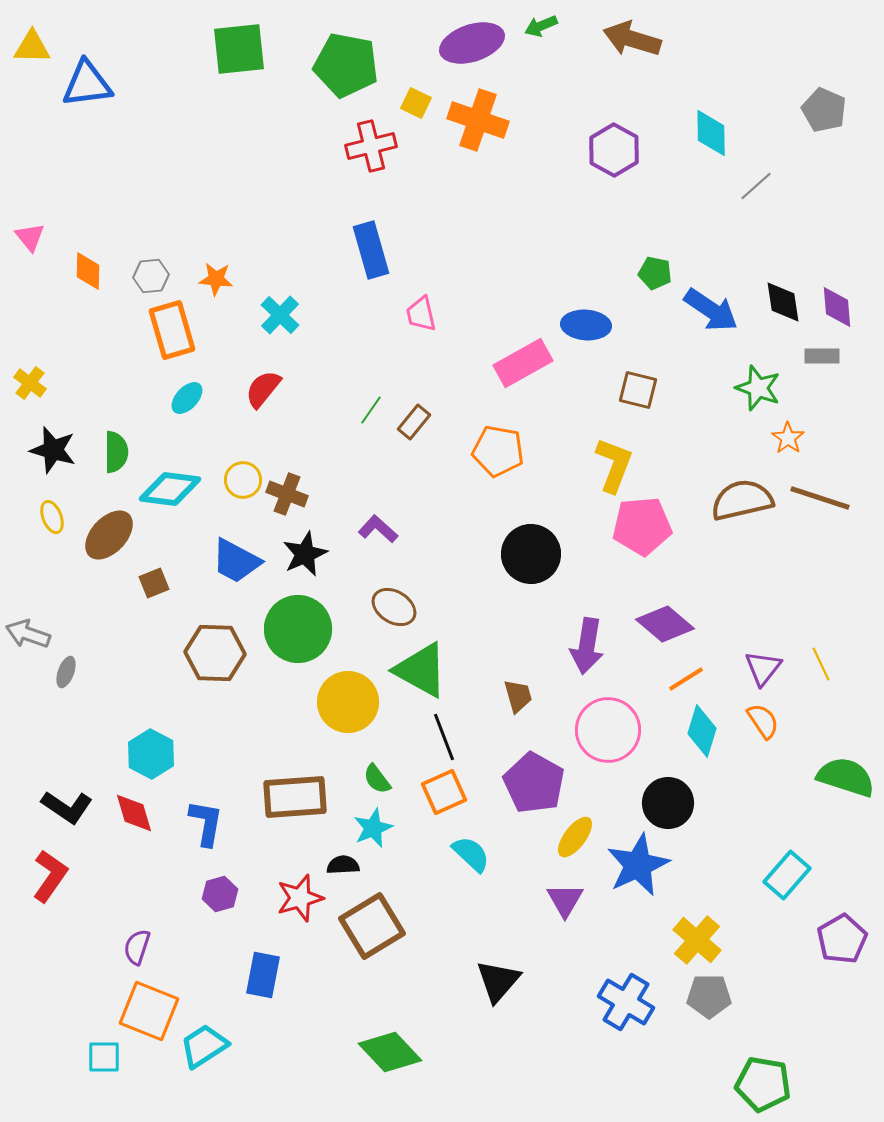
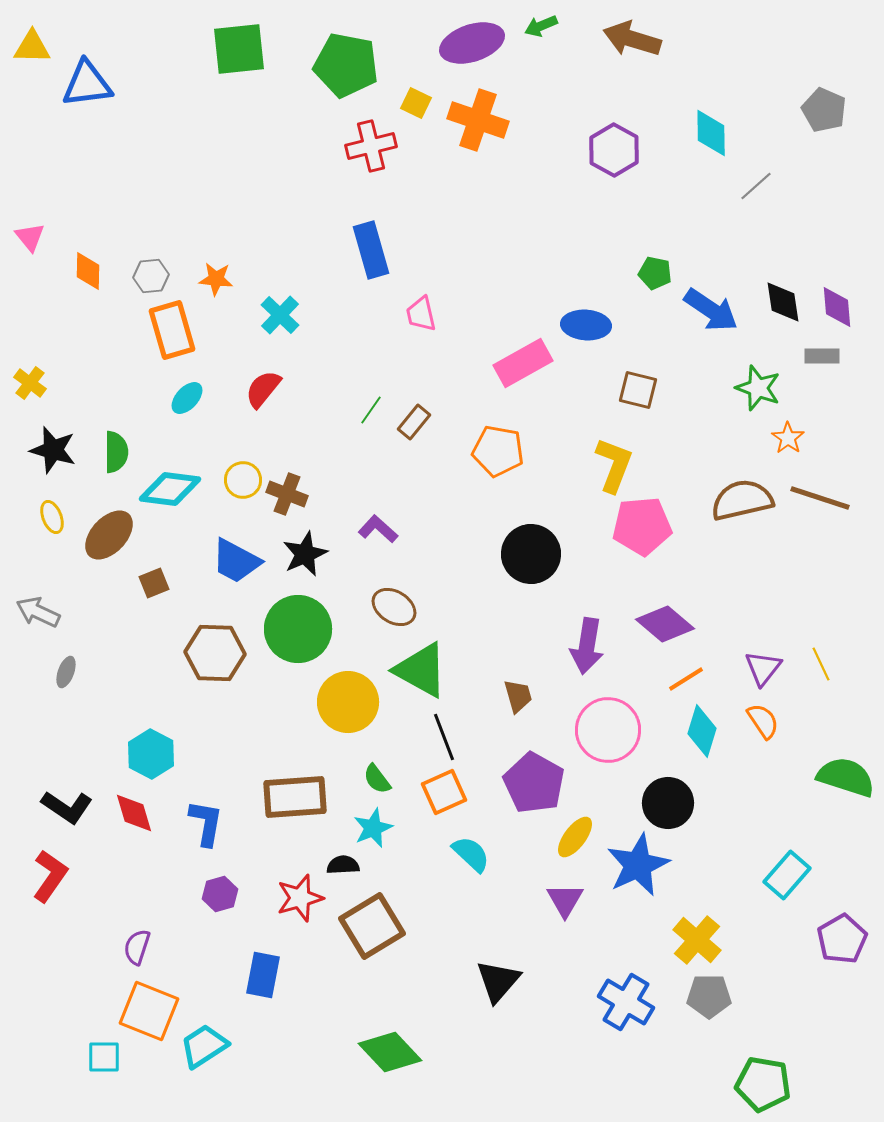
gray arrow at (28, 634): moved 10 px right, 22 px up; rotated 6 degrees clockwise
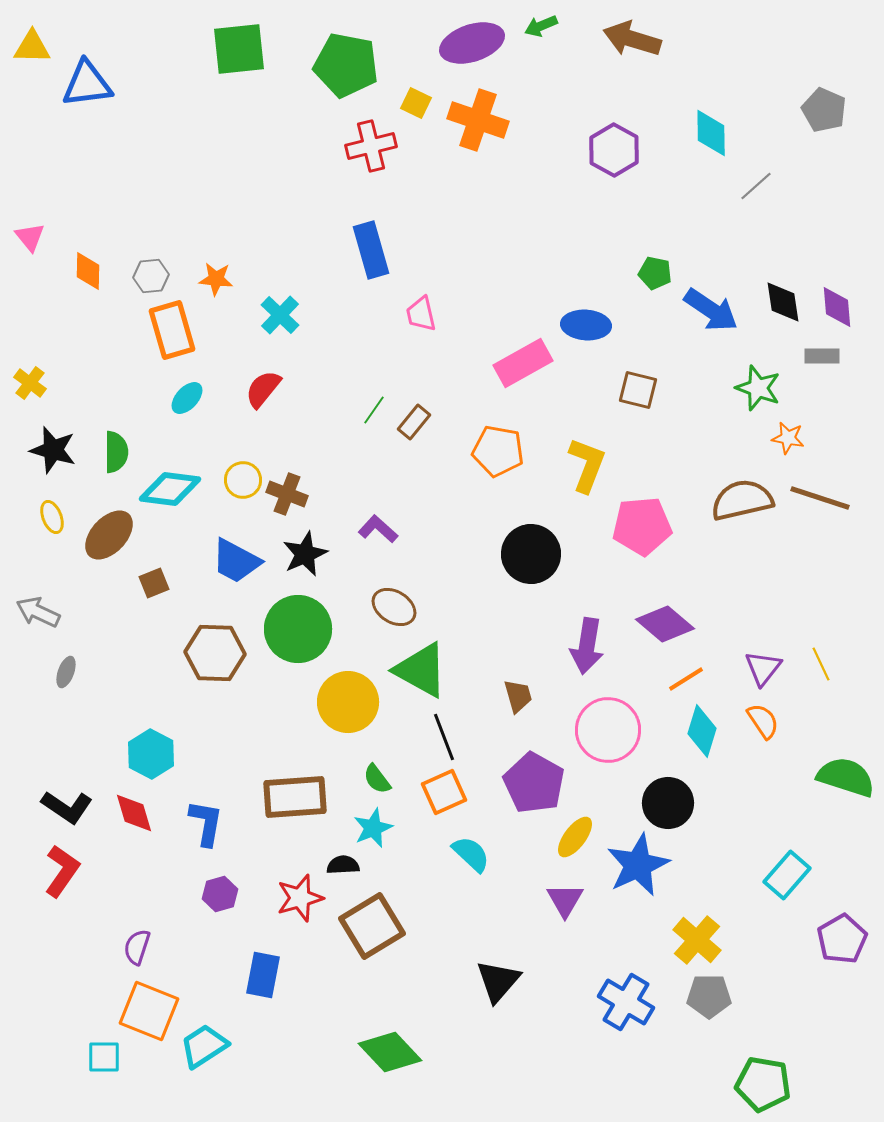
green line at (371, 410): moved 3 px right
orange star at (788, 438): rotated 24 degrees counterclockwise
yellow L-shape at (614, 465): moved 27 px left
red L-shape at (50, 876): moved 12 px right, 5 px up
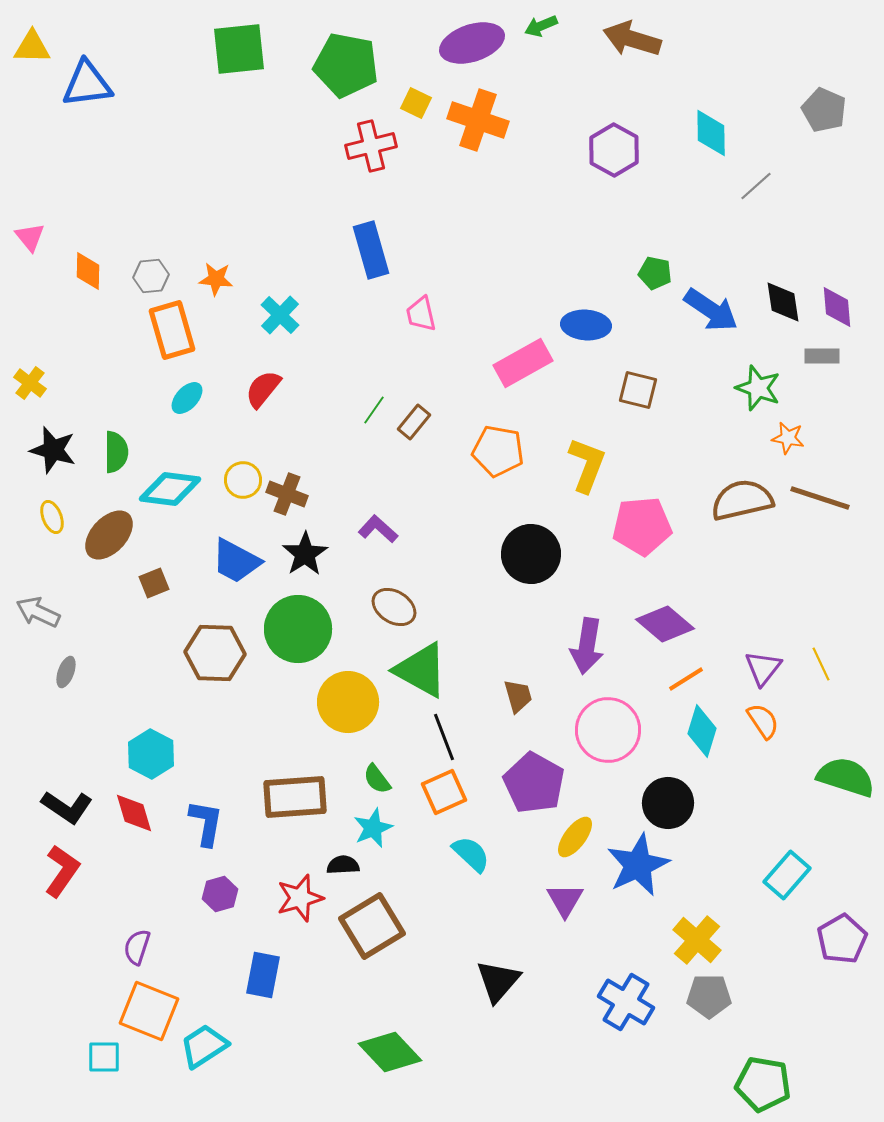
black star at (305, 554): rotated 9 degrees counterclockwise
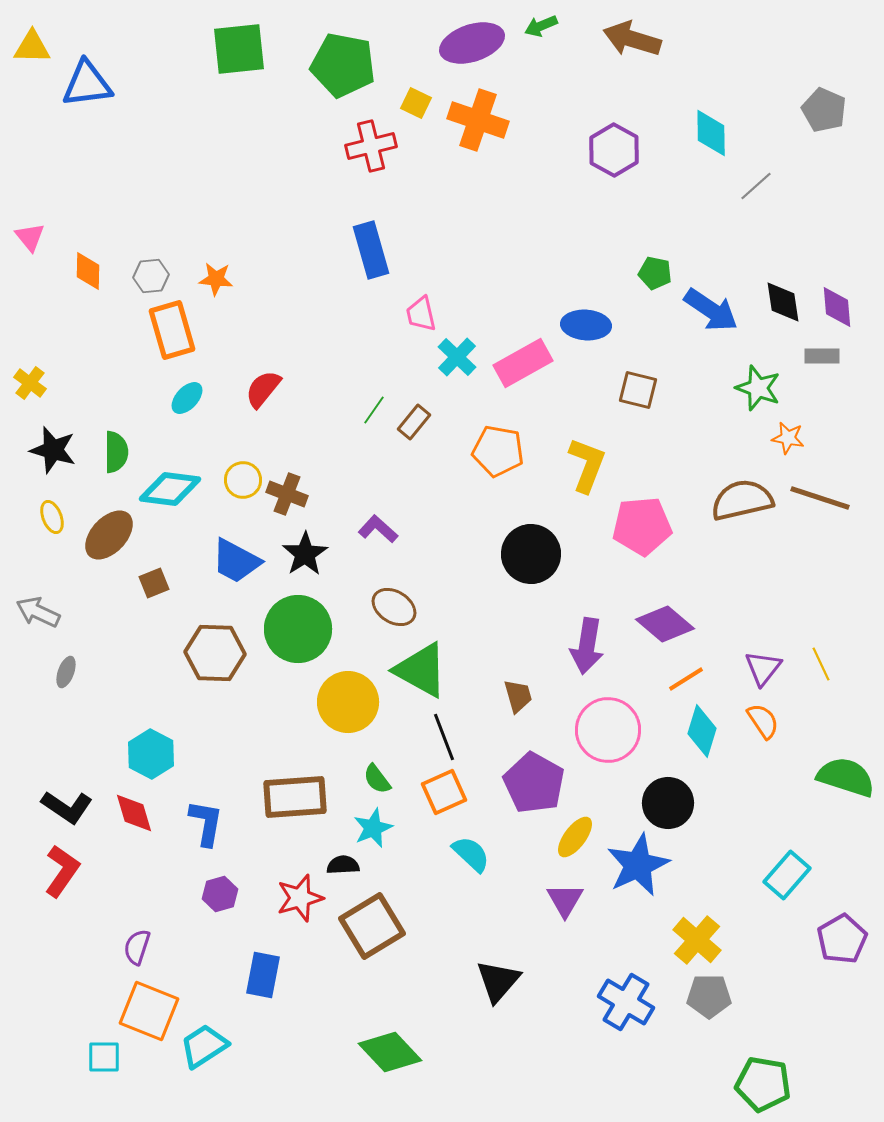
green pentagon at (346, 65): moved 3 px left
cyan cross at (280, 315): moved 177 px right, 42 px down
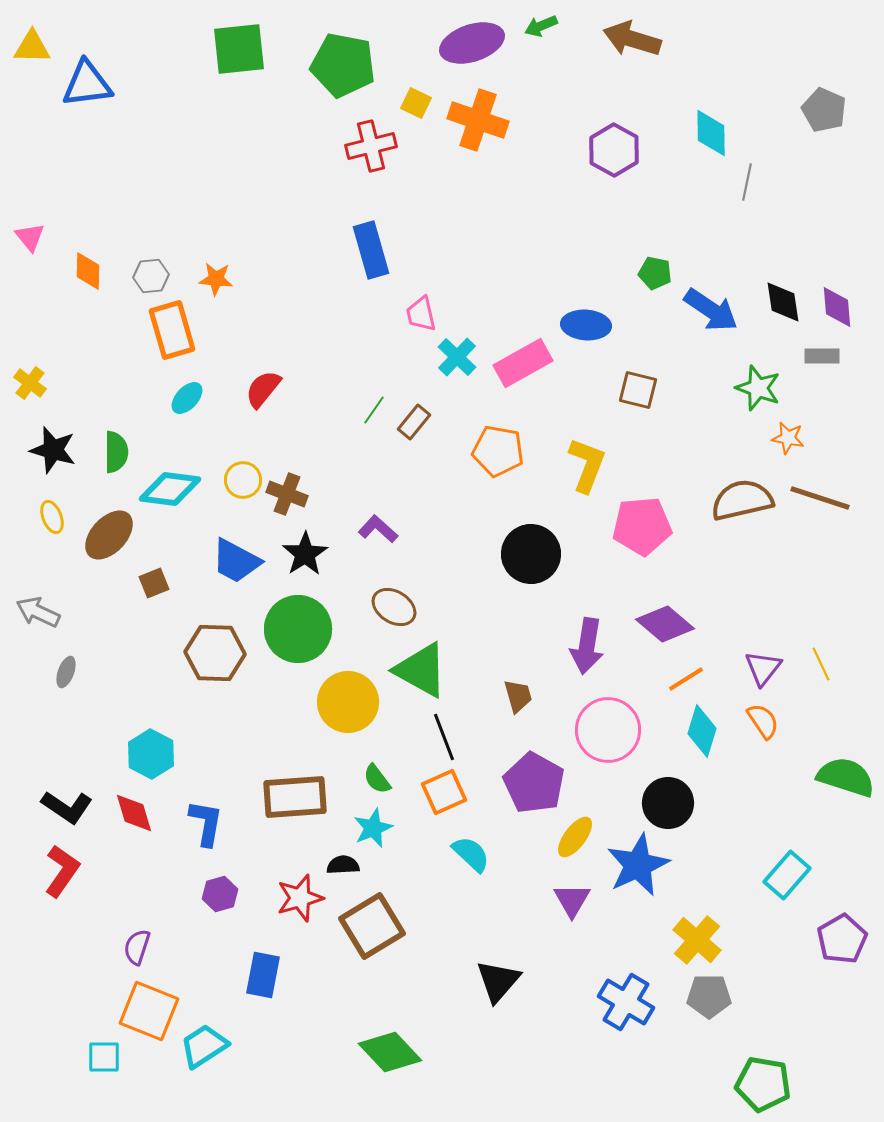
gray line at (756, 186): moved 9 px left, 4 px up; rotated 36 degrees counterclockwise
purple triangle at (565, 900): moved 7 px right
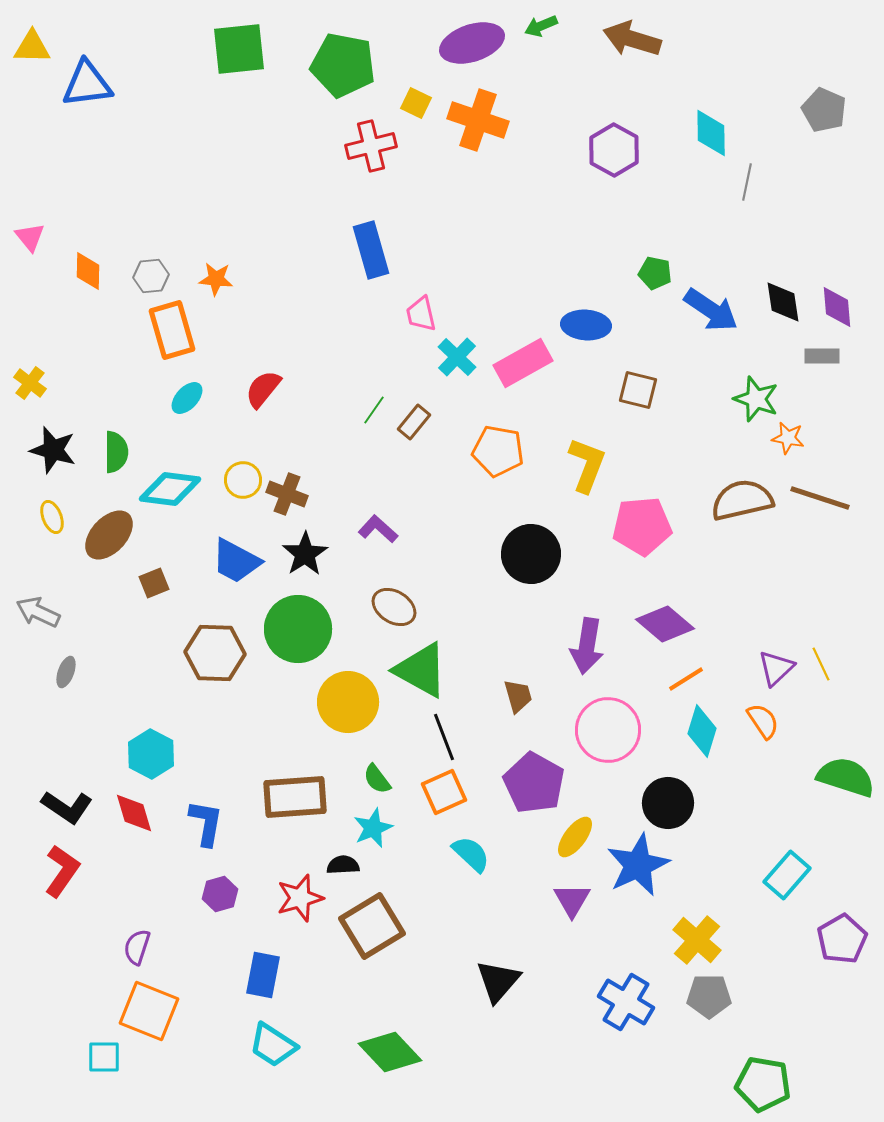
green star at (758, 388): moved 2 px left, 11 px down
purple triangle at (763, 668): moved 13 px right; rotated 9 degrees clockwise
cyan trapezoid at (204, 1046): moved 69 px right, 1 px up; rotated 114 degrees counterclockwise
